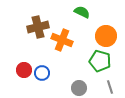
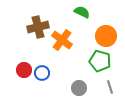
orange cross: rotated 15 degrees clockwise
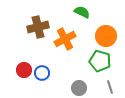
orange cross: moved 3 px right, 1 px up; rotated 25 degrees clockwise
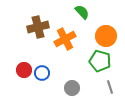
green semicircle: rotated 21 degrees clockwise
gray circle: moved 7 px left
